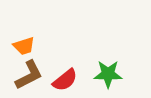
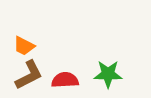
orange trapezoid: rotated 45 degrees clockwise
red semicircle: rotated 144 degrees counterclockwise
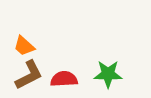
orange trapezoid: rotated 15 degrees clockwise
red semicircle: moved 1 px left, 1 px up
